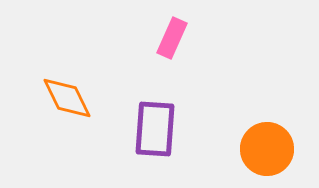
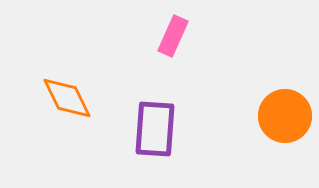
pink rectangle: moved 1 px right, 2 px up
orange circle: moved 18 px right, 33 px up
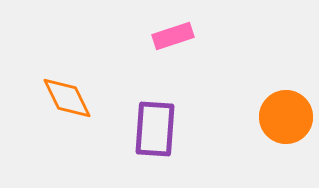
pink rectangle: rotated 48 degrees clockwise
orange circle: moved 1 px right, 1 px down
